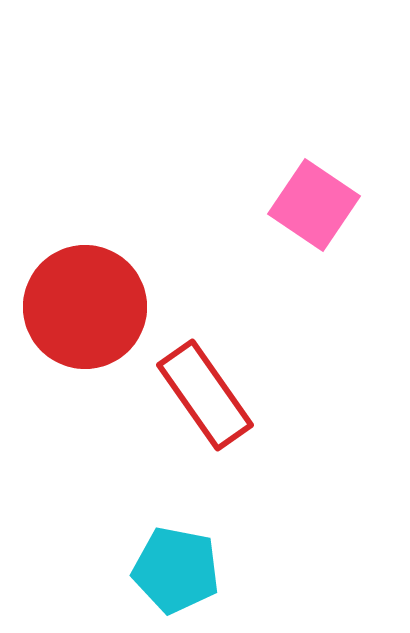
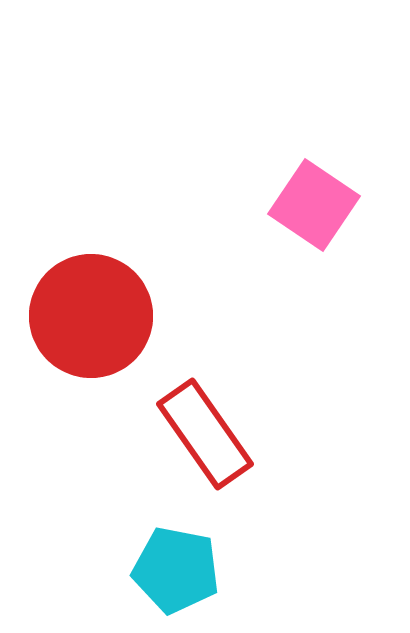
red circle: moved 6 px right, 9 px down
red rectangle: moved 39 px down
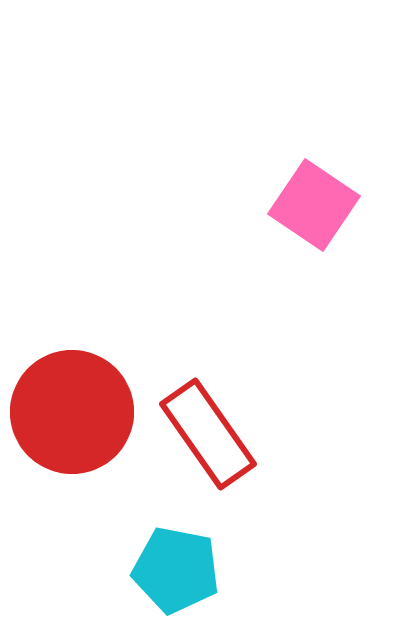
red circle: moved 19 px left, 96 px down
red rectangle: moved 3 px right
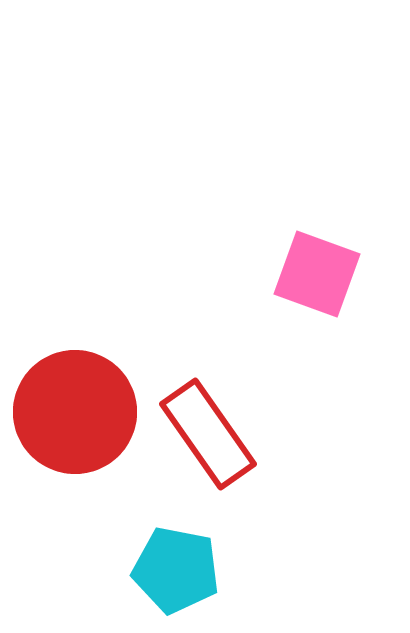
pink square: moved 3 px right, 69 px down; rotated 14 degrees counterclockwise
red circle: moved 3 px right
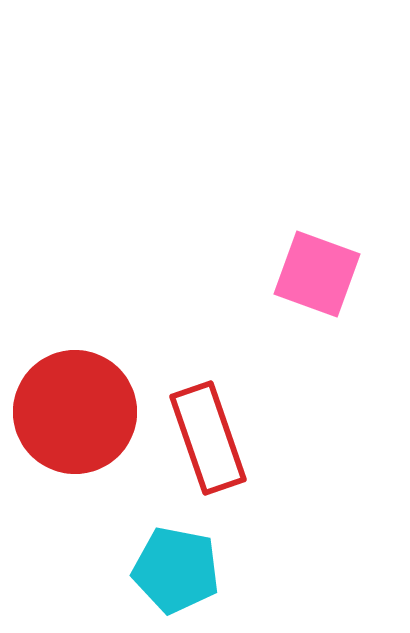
red rectangle: moved 4 px down; rotated 16 degrees clockwise
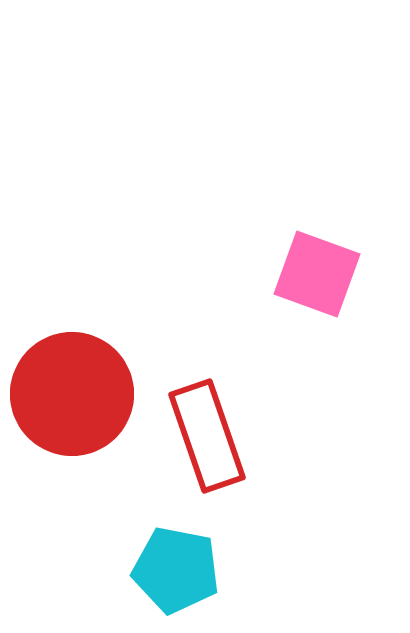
red circle: moved 3 px left, 18 px up
red rectangle: moved 1 px left, 2 px up
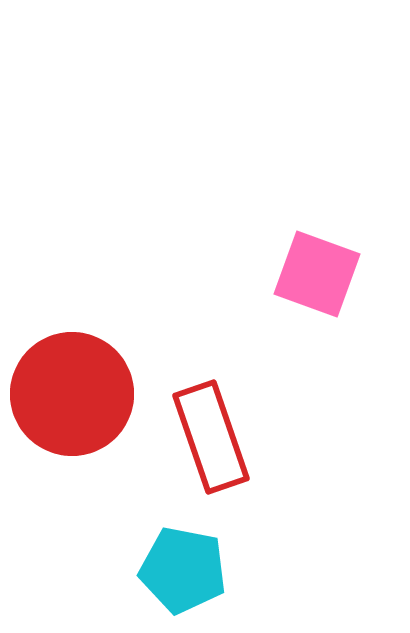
red rectangle: moved 4 px right, 1 px down
cyan pentagon: moved 7 px right
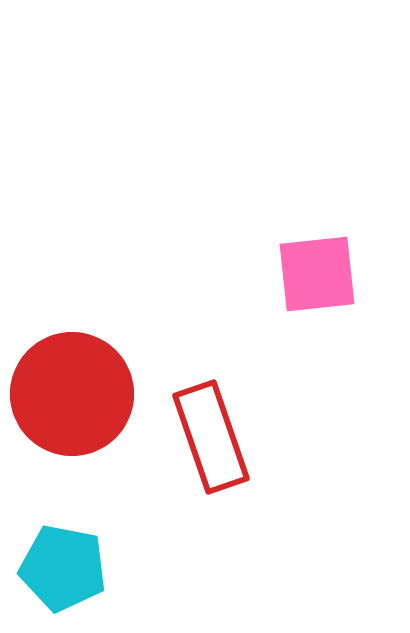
pink square: rotated 26 degrees counterclockwise
cyan pentagon: moved 120 px left, 2 px up
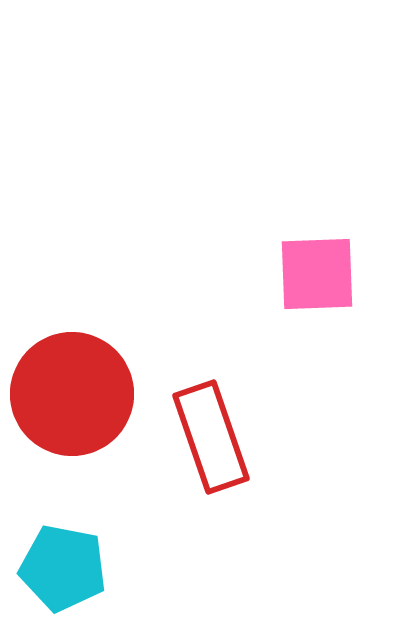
pink square: rotated 4 degrees clockwise
